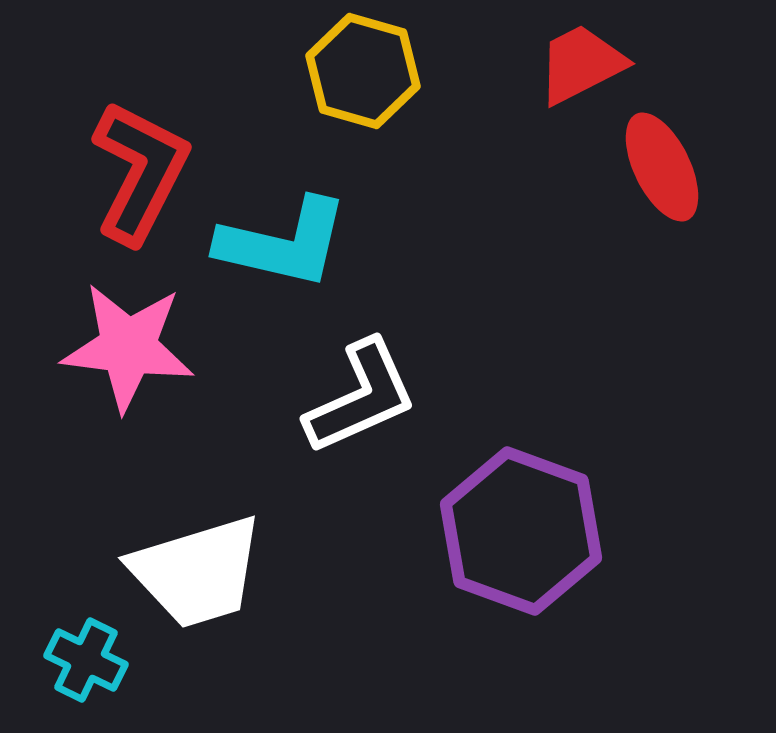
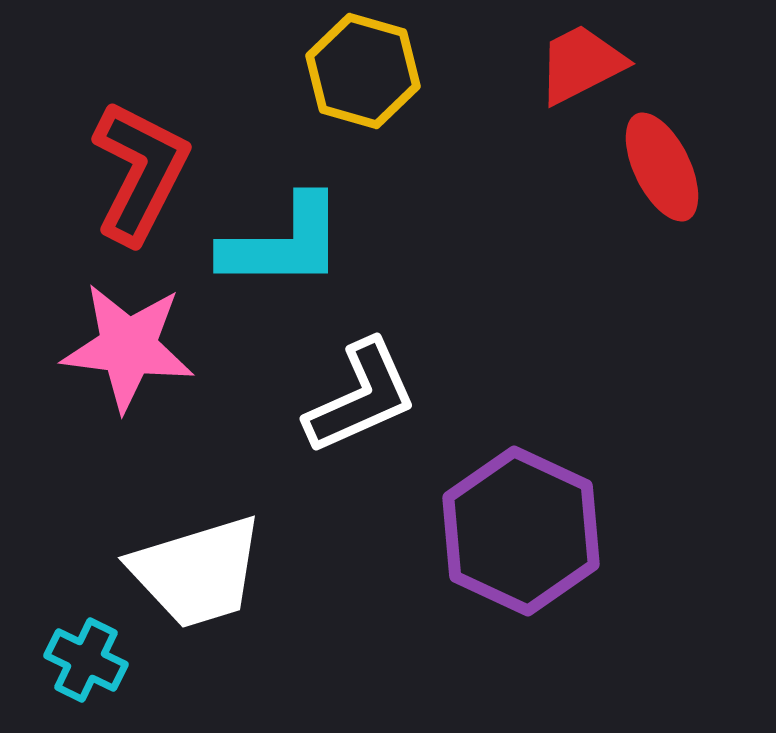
cyan L-shape: rotated 13 degrees counterclockwise
purple hexagon: rotated 5 degrees clockwise
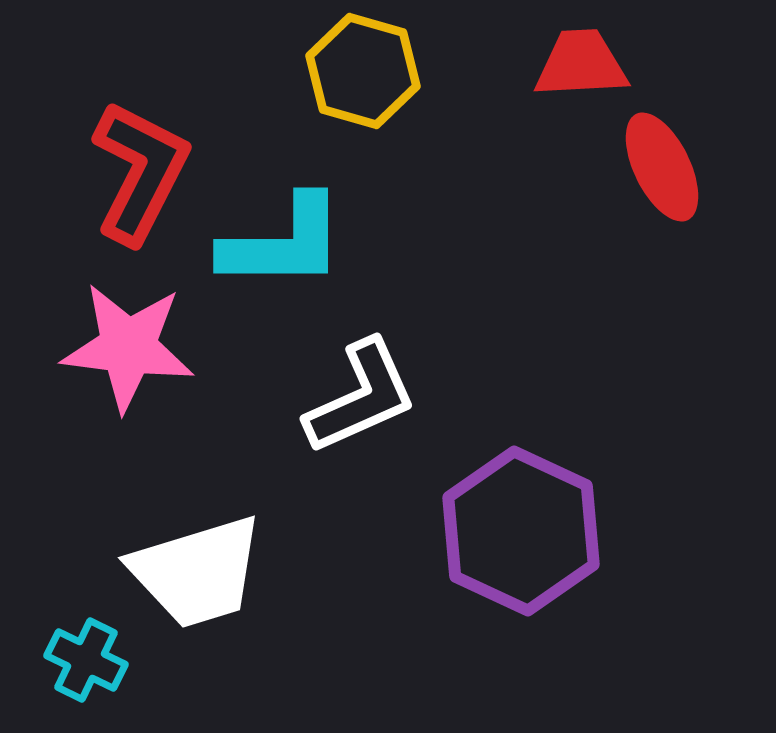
red trapezoid: rotated 24 degrees clockwise
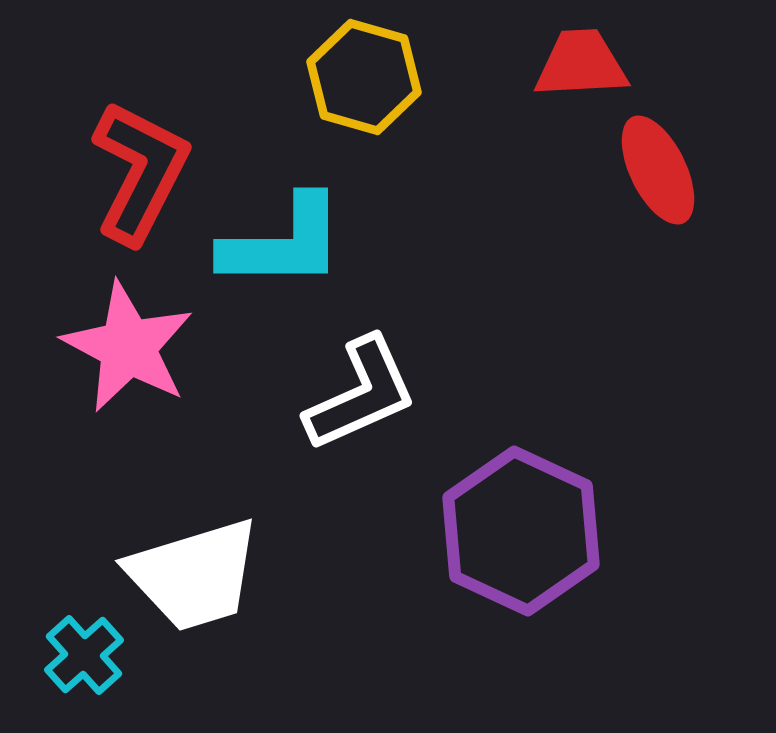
yellow hexagon: moved 1 px right, 6 px down
red ellipse: moved 4 px left, 3 px down
pink star: rotated 21 degrees clockwise
white L-shape: moved 3 px up
white trapezoid: moved 3 px left, 3 px down
cyan cross: moved 2 px left, 5 px up; rotated 22 degrees clockwise
